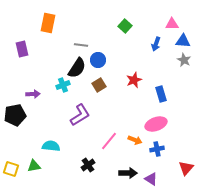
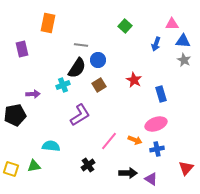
red star: rotated 21 degrees counterclockwise
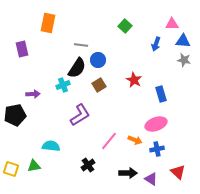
gray star: rotated 16 degrees counterclockwise
red triangle: moved 8 px left, 4 px down; rotated 28 degrees counterclockwise
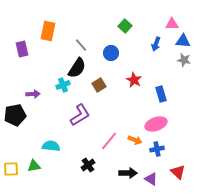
orange rectangle: moved 8 px down
gray line: rotated 40 degrees clockwise
blue circle: moved 13 px right, 7 px up
yellow square: rotated 21 degrees counterclockwise
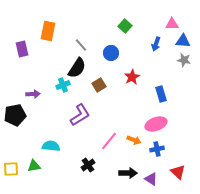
red star: moved 2 px left, 3 px up; rotated 14 degrees clockwise
orange arrow: moved 1 px left
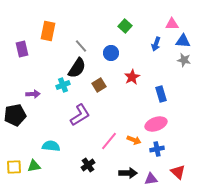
gray line: moved 1 px down
yellow square: moved 3 px right, 2 px up
purple triangle: rotated 40 degrees counterclockwise
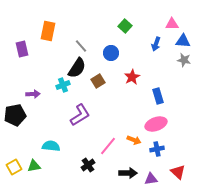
brown square: moved 1 px left, 4 px up
blue rectangle: moved 3 px left, 2 px down
pink line: moved 1 px left, 5 px down
yellow square: rotated 28 degrees counterclockwise
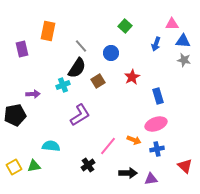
red triangle: moved 7 px right, 6 px up
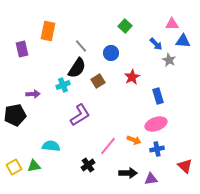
blue arrow: rotated 64 degrees counterclockwise
gray star: moved 15 px left; rotated 16 degrees clockwise
